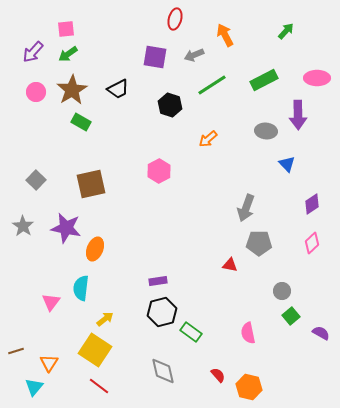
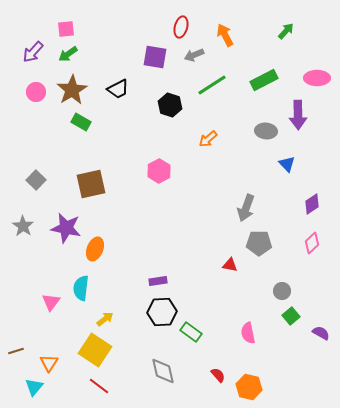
red ellipse at (175, 19): moved 6 px right, 8 px down
black hexagon at (162, 312): rotated 12 degrees clockwise
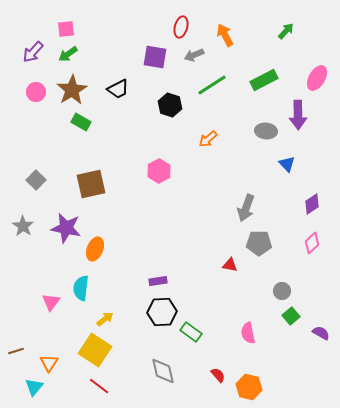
pink ellipse at (317, 78): rotated 60 degrees counterclockwise
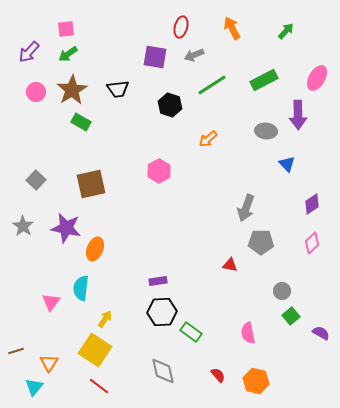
orange arrow at (225, 35): moved 7 px right, 7 px up
purple arrow at (33, 52): moved 4 px left
black trapezoid at (118, 89): rotated 20 degrees clockwise
gray pentagon at (259, 243): moved 2 px right, 1 px up
yellow arrow at (105, 319): rotated 18 degrees counterclockwise
orange hexagon at (249, 387): moved 7 px right, 6 px up
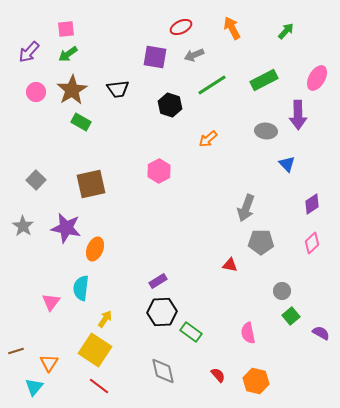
red ellipse at (181, 27): rotated 50 degrees clockwise
purple rectangle at (158, 281): rotated 24 degrees counterclockwise
